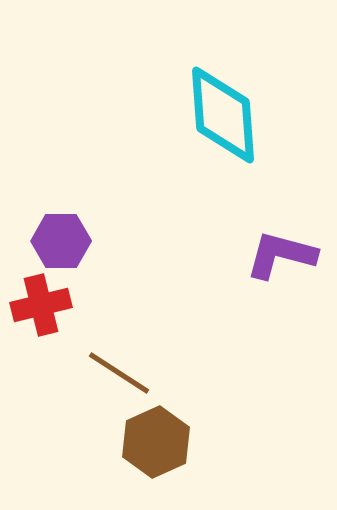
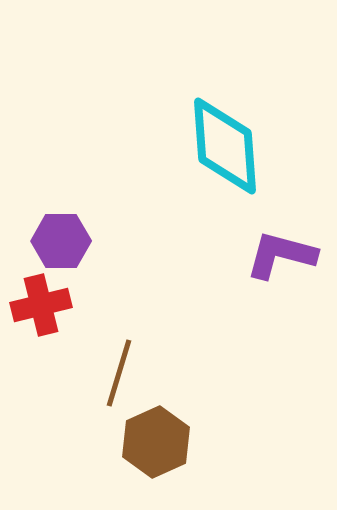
cyan diamond: moved 2 px right, 31 px down
brown line: rotated 74 degrees clockwise
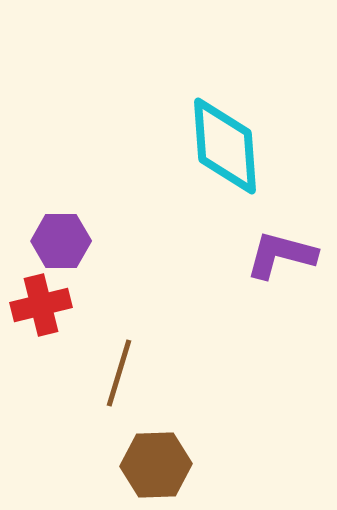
brown hexagon: moved 23 px down; rotated 22 degrees clockwise
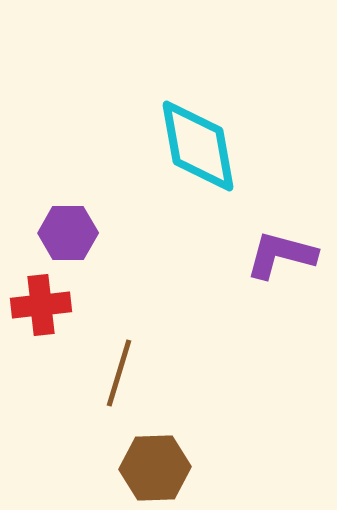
cyan diamond: moved 27 px left; rotated 6 degrees counterclockwise
purple hexagon: moved 7 px right, 8 px up
red cross: rotated 8 degrees clockwise
brown hexagon: moved 1 px left, 3 px down
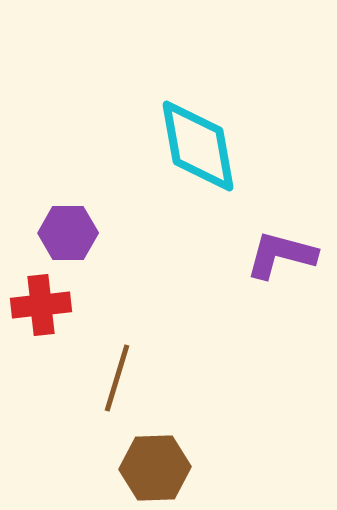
brown line: moved 2 px left, 5 px down
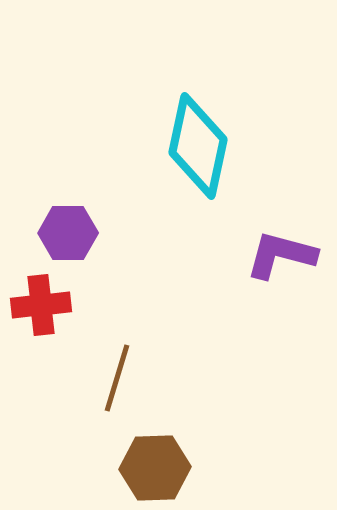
cyan diamond: rotated 22 degrees clockwise
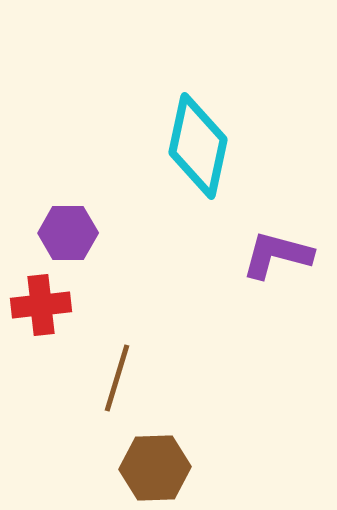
purple L-shape: moved 4 px left
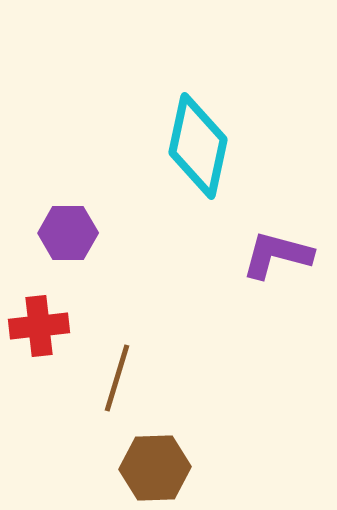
red cross: moved 2 px left, 21 px down
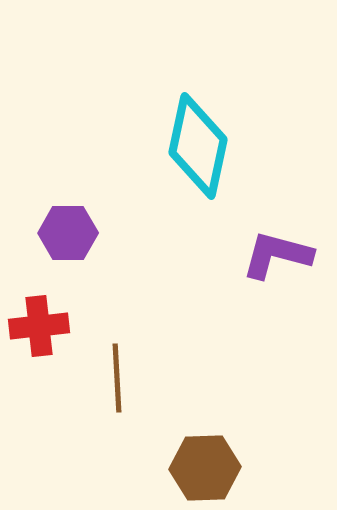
brown line: rotated 20 degrees counterclockwise
brown hexagon: moved 50 px right
